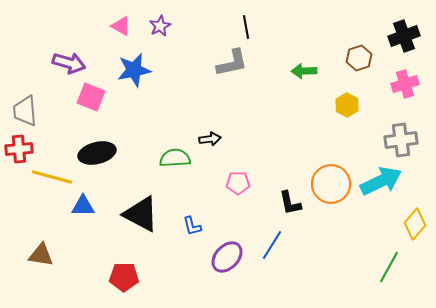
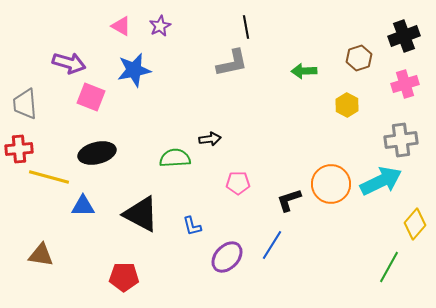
gray trapezoid: moved 7 px up
yellow line: moved 3 px left
black L-shape: moved 1 px left, 3 px up; rotated 84 degrees clockwise
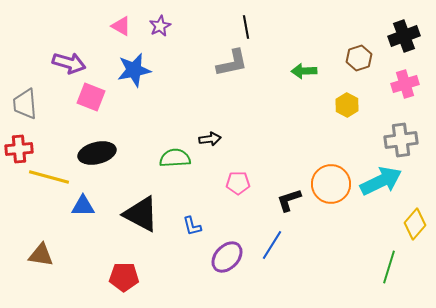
green line: rotated 12 degrees counterclockwise
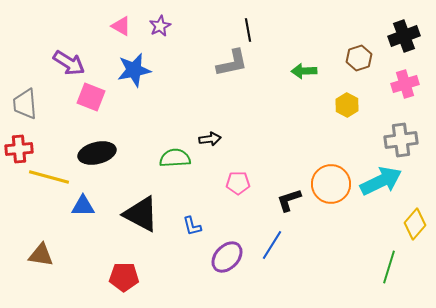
black line: moved 2 px right, 3 px down
purple arrow: rotated 16 degrees clockwise
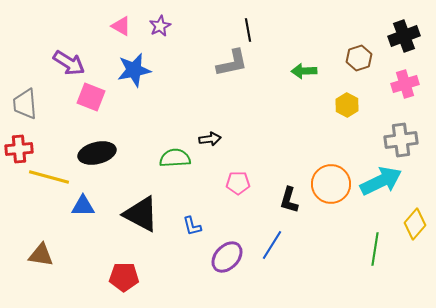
black L-shape: rotated 56 degrees counterclockwise
green line: moved 14 px left, 18 px up; rotated 8 degrees counterclockwise
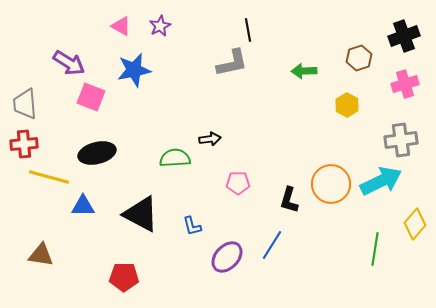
red cross: moved 5 px right, 5 px up
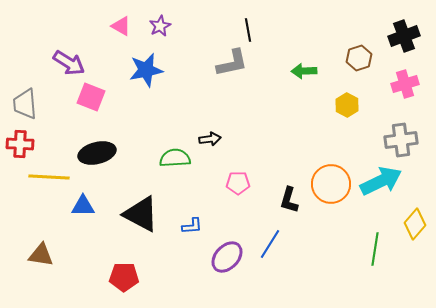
blue star: moved 12 px right
red cross: moved 4 px left; rotated 8 degrees clockwise
yellow line: rotated 12 degrees counterclockwise
blue L-shape: rotated 80 degrees counterclockwise
blue line: moved 2 px left, 1 px up
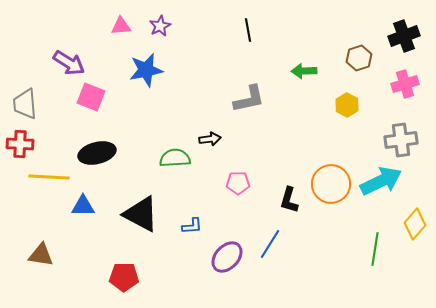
pink triangle: rotated 35 degrees counterclockwise
gray L-shape: moved 17 px right, 36 px down
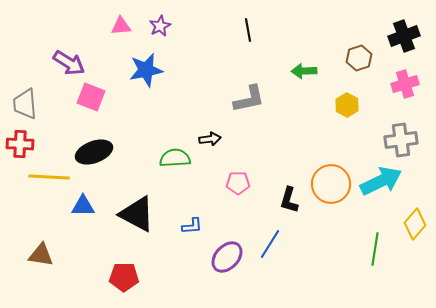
black ellipse: moved 3 px left, 1 px up; rotated 6 degrees counterclockwise
black triangle: moved 4 px left
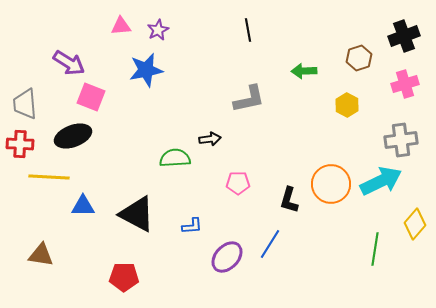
purple star: moved 2 px left, 4 px down
black ellipse: moved 21 px left, 16 px up
